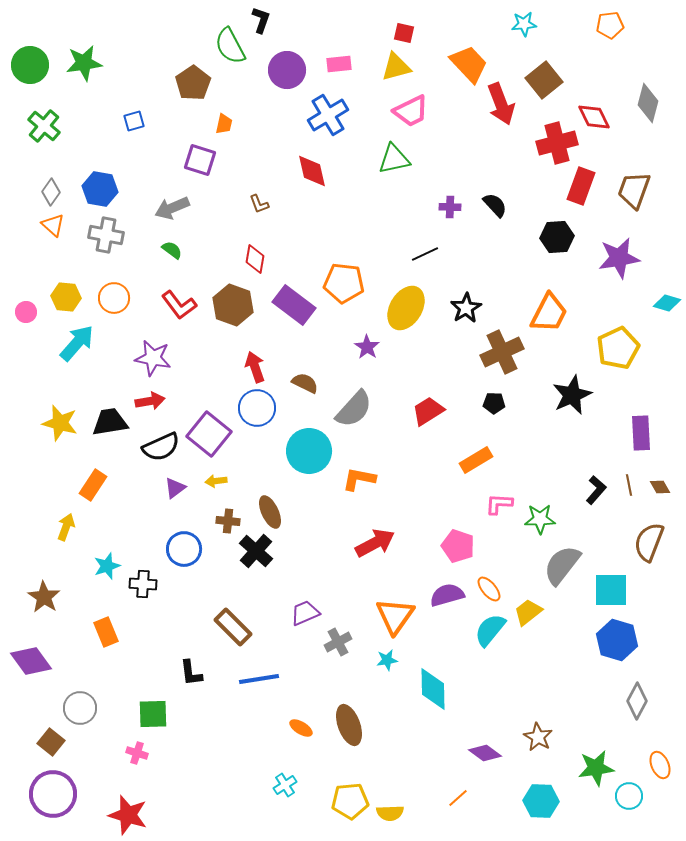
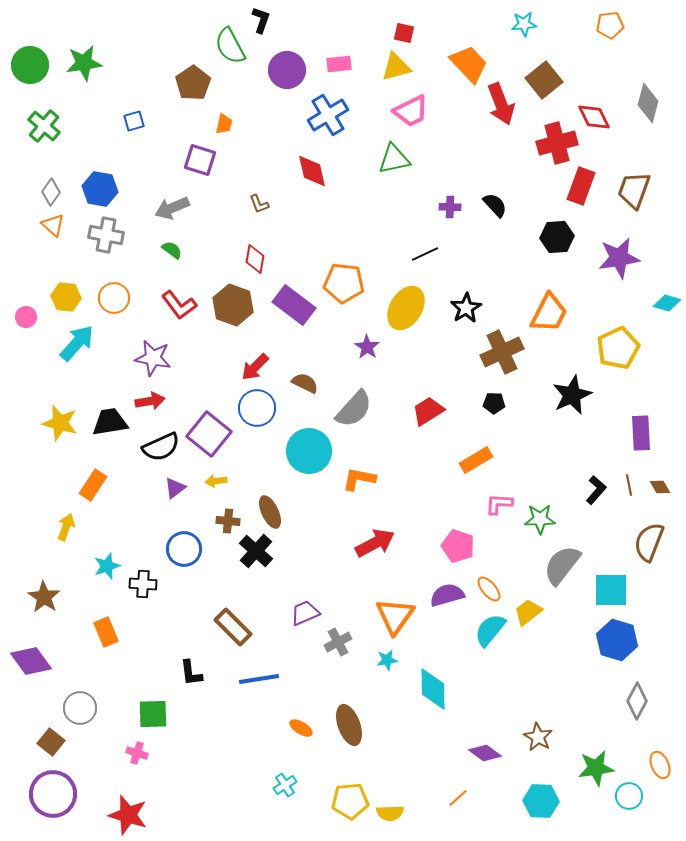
pink circle at (26, 312): moved 5 px down
red arrow at (255, 367): rotated 116 degrees counterclockwise
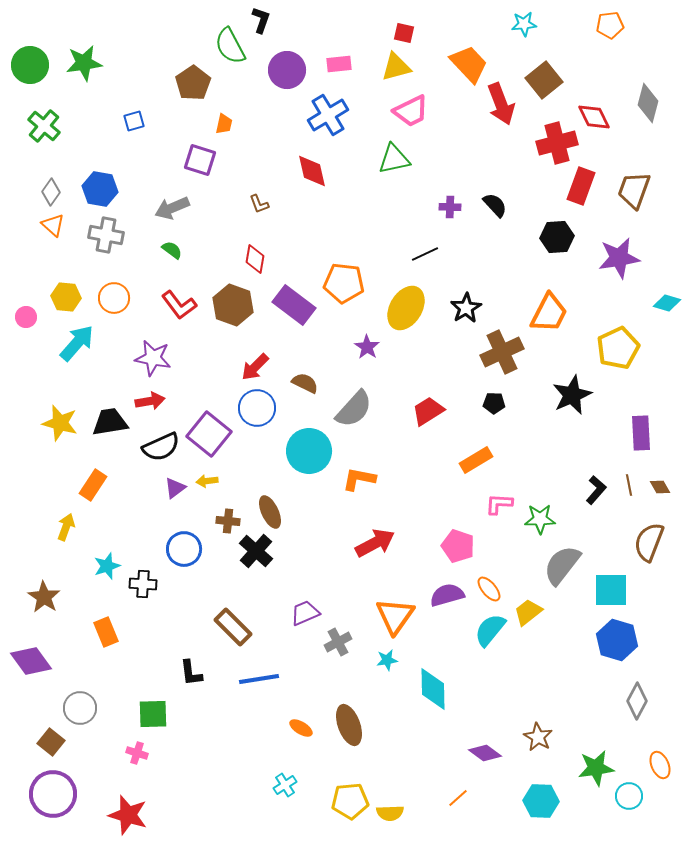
yellow arrow at (216, 481): moved 9 px left
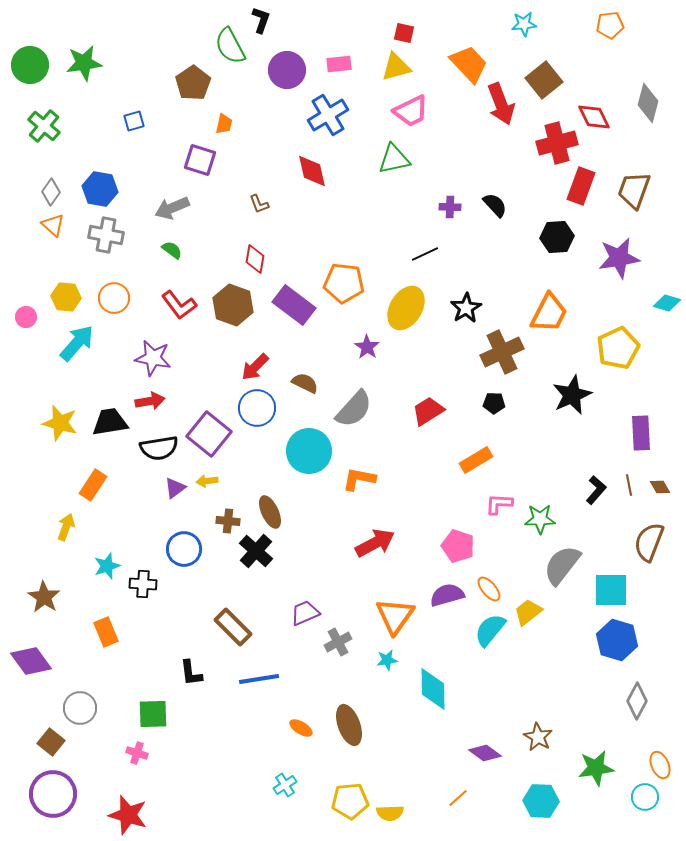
black semicircle at (161, 447): moved 2 px left, 1 px down; rotated 15 degrees clockwise
cyan circle at (629, 796): moved 16 px right, 1 px down
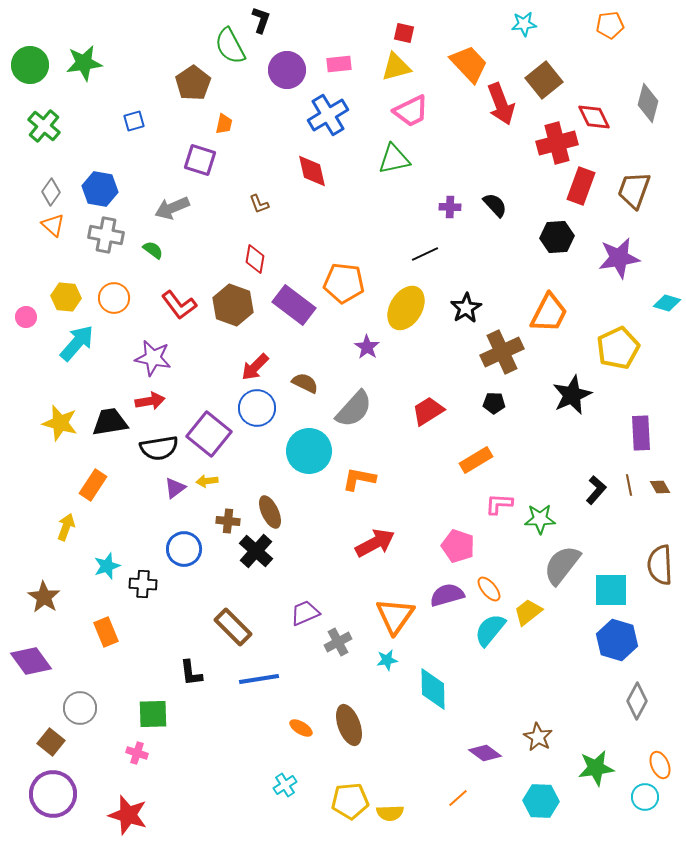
green semicircle at (172, 250): moved 19 px left
brown semicircle at (649, 542): moved 11 px right, 23 px down; rotated 24 degrees counterclockwise
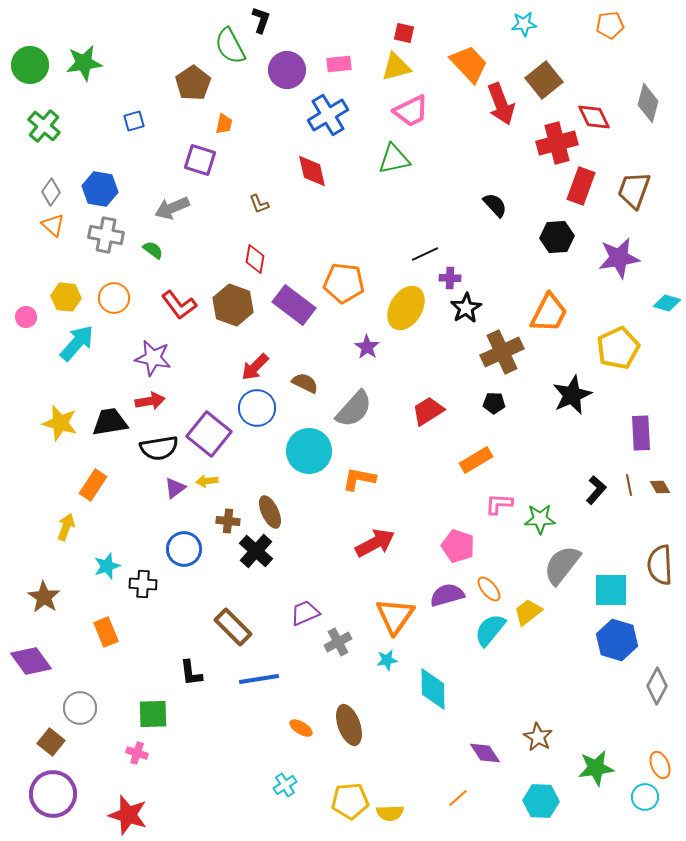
purple cross at (450, 207): moved 71 px down
gray diamond at (637, 701): moved 20 px right, 15 px up
purple diamond at (485, 753): rotated 20 degrees clockwise
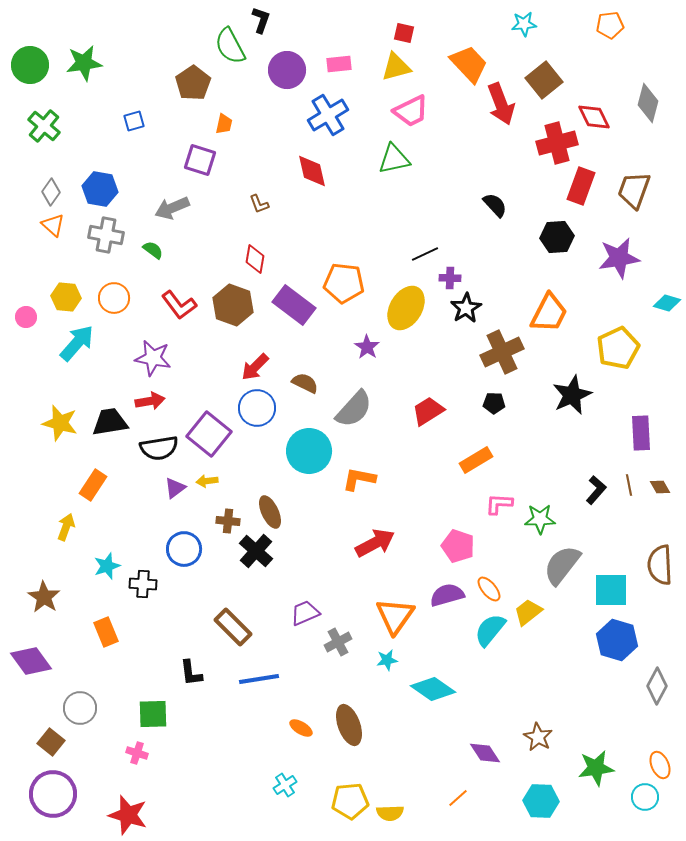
cyan diamond at (433, 689): rotated 54 degrees counterclockwise
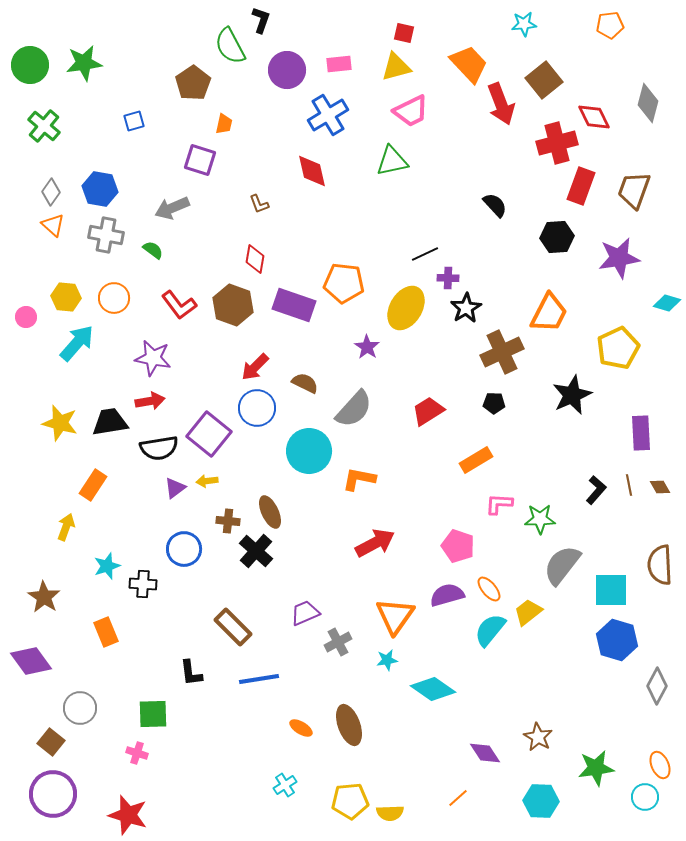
green triangle at (394, 159): moved 2 px left, 2 px down
purple cross at (450, 278): moved 2 px left
purple rectangle at (294, 305): rotated 18 degrees counterclockwise
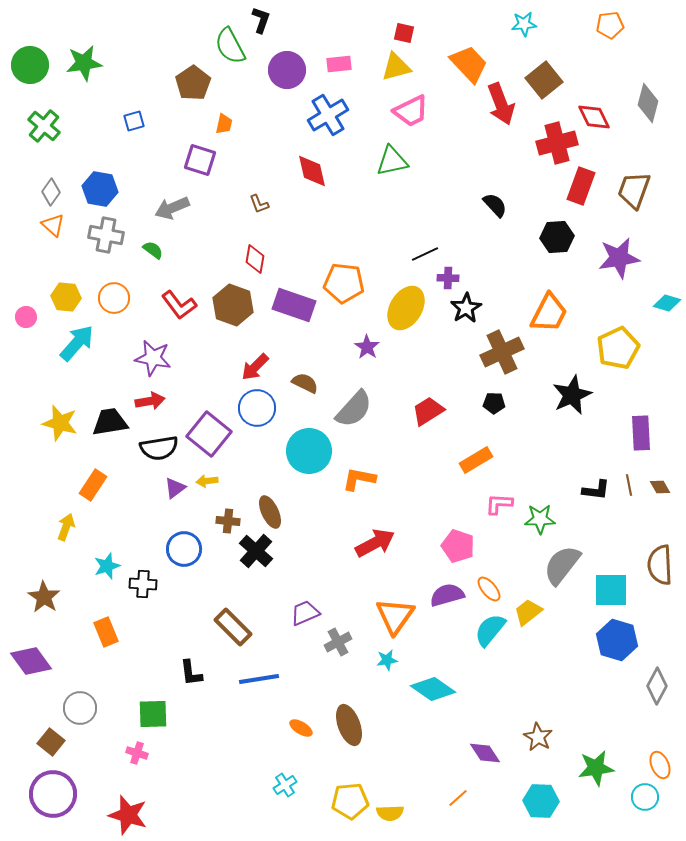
black L-shape at (596, 490): rotated 56 degrees clockwise
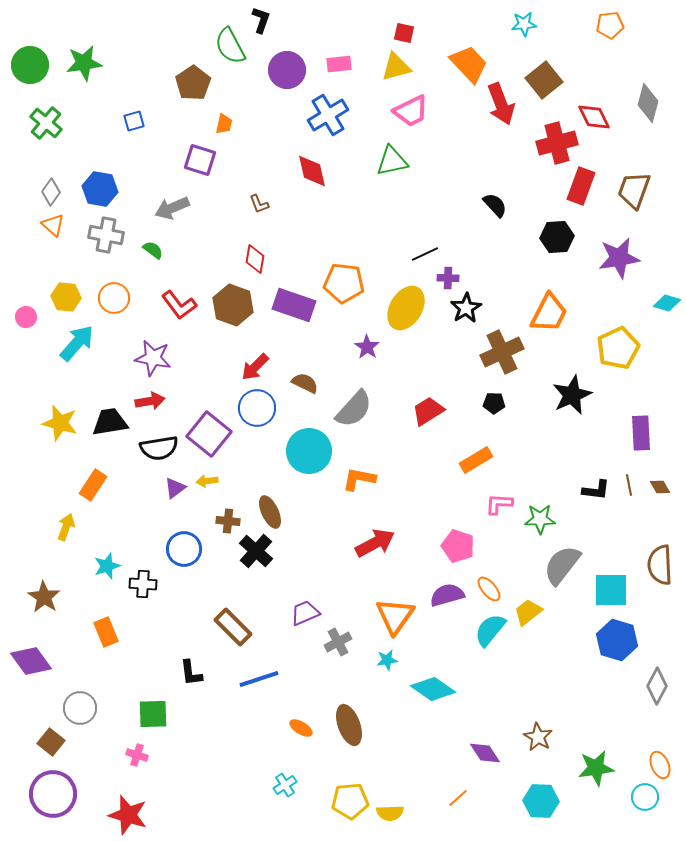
green cross at (44, 126): moved 2 px right, 3 px up
blue line at (259, 679): rotated 9 degrees counterclockwise
pink cross at (137, 753): moved 2 px down
